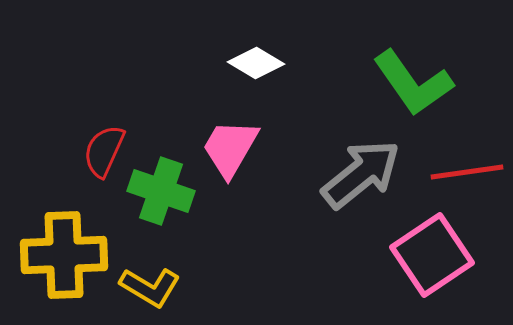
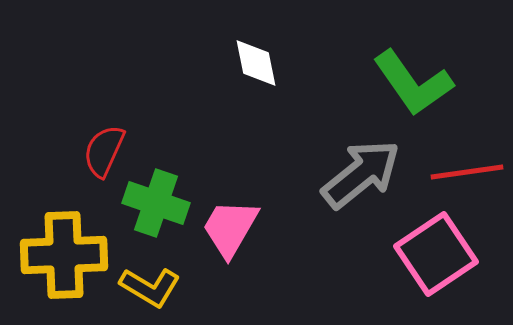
white diamond: rotated 48 degrees clockwise
pink trapezoid: moved 80 px down
green cross: moved 5 px left, 12 px down
pink square: moved 4 px right, 1 px up
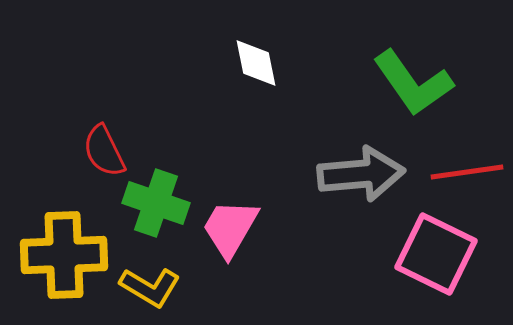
red semicircle: rotated 50 degrees counterclockwise
gray arrow: rotated 34 degrees clockwise
pink square: rotated 30 degrees counterclockwise
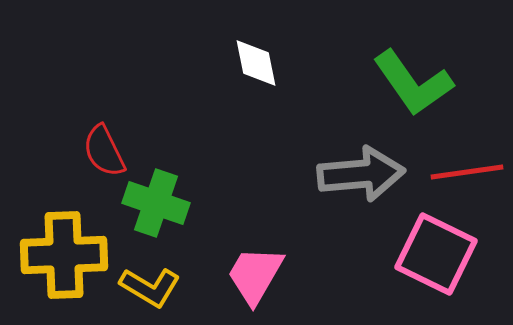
pink trapezoid: moved 25 px right, 47 px down
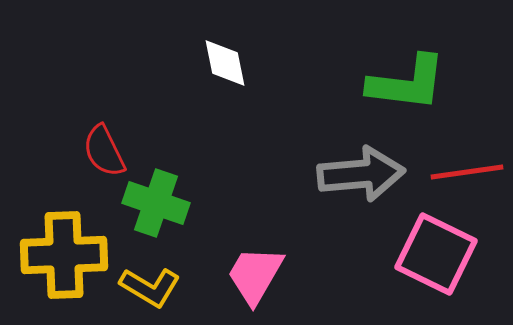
white diamond: moved 31 px left
green L-shape: moved 6 px left; rotated 48 degrees counterclockwise
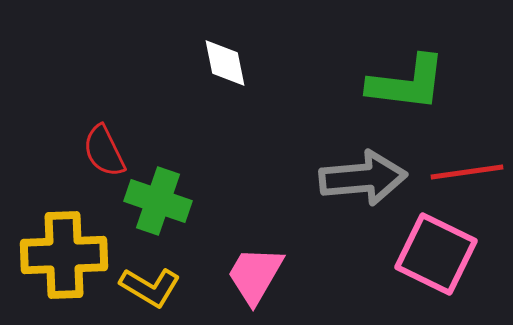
gray arrow: moved 2 px right, 4 px down
green cross: moved 2 px right, 2 px up
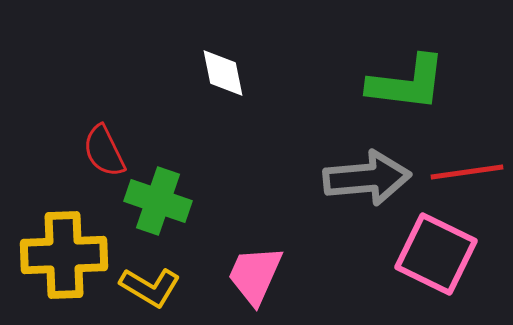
white diamond: moved 2 px left, 10 px down
gray arrow: moved 4 px right
pink trapezoid: rotated 6 degrees counterclockwise
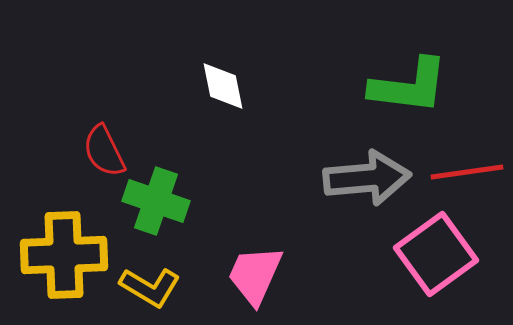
white diamond: moved 13 px down
green L-shape: moved 2 px right, 3 px down
green cross: moved 2 px left
pink square: rotated 28 degrees clockwise
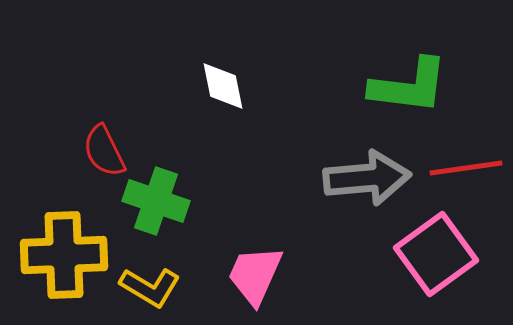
red line: moved 1 px left, 4 px up
